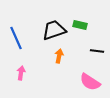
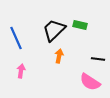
black trapezoid: rotated 25 degrees counterclockwise
black line: moved 1 px right, 8 px down
pink arrow: moved 2 px up
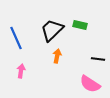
black trapezoid: moved 2 px left
orange arrow: moved 2 px left
pink semicircle: moved 2 px down
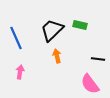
orange arrow: rotated 24 degrees counterclockwise
pink arrow: moved 1 px left, 1 px down
pink semicircle: rotated 20 degrees clockwise
